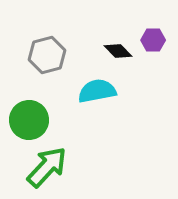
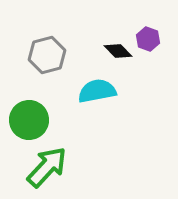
purple hexagon: moved 5 px left, 1 px up; rotated 20 degrees clockwise
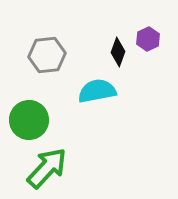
purple hexagon: rotated 15 degrees clockwise
black diamond: moved 1 px down; rotated 64 degrees clockwise
gray hexagon: rotated 9 degrees clockwise
green arrow: moved 1 px down
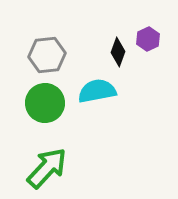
green circle: moved 16 px right, 17 px up
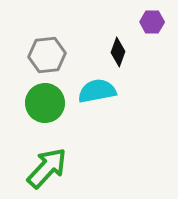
purple hexagon: moved 4 px right, 17 px up; rotated 25 degrees clockwise
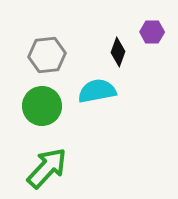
purple hexagon: moved 10 px down
green circle: moved 3 px left, 3 px down
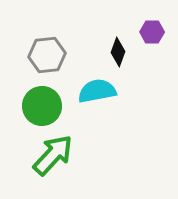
green arrow: moved 6 px right, 13 px up
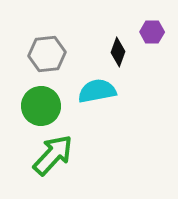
gray hexagon: moved 1 px up
green circle: moved 1 px left
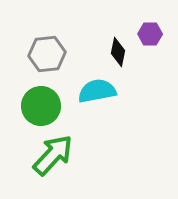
purple hexagon: moved 2 px left, 2 px down
black diamond: rotated 8 degrees counterclockwise
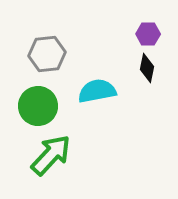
purple hexagon: moved 2 px left
black diamond: moved 29 px right, 16 px down
green circle: moved 3 px left
green arrow: moved 2 px left
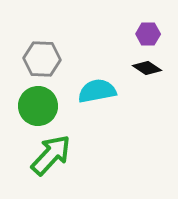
gray hexagon: moved 5 px left, 5 px down; rotated 9 degrees clockwise
black diamond: rotated 68 degrees counterclockwise
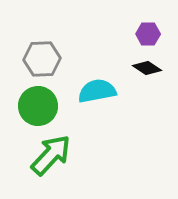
gray hexagon: rotated 6 degrees counterclockwise
